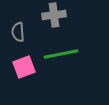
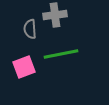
gray cross: moved 1 px right
gray semicircle: moved 12 px right, 3 px up
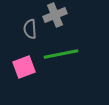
gray cross: rotated 15 degrees counterclockwise
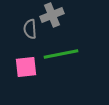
gray cross: moved 3 px left
pink square: moved 2 px right; rotated 15 degrees clockwise
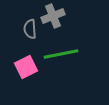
gray cross: moved 1 px right, 1 px down
pink square: rotated 20 degrees counterclockwise
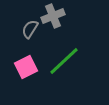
gray semicircle: rotated 36 degrees clockwise
green line: moved 3 px right, 7 px down; rotated 32 degrees counterclockwise
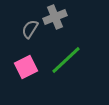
gray cross: moved 2 px right, 1 px down
green line: moved 2 px right, 1 px up
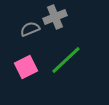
gray semicircle: rotated 36 degrees clockwise
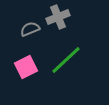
gray cross: moved 3 px right
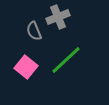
gray semicircle: moved 4 px right, 2 px down; rotated 90 degrees counterclockwise
pink square: rotated 25 degrees counterclockwise
